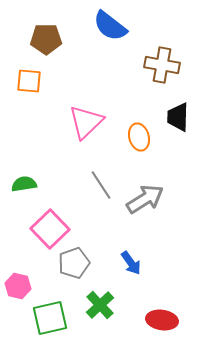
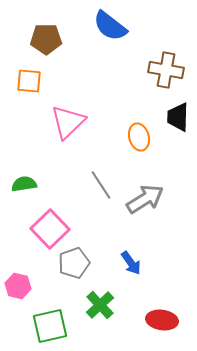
brown cross: moved 4 px right, 5 px down
pink triangle: moved 18 px left
green square: moved 8 px down
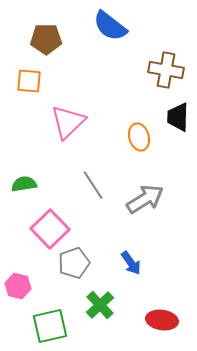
gray line: moved 8 px left
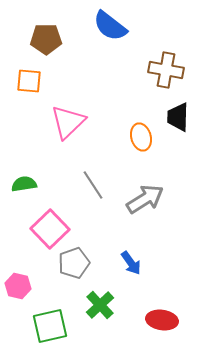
orange ellipse: moved 2 px right
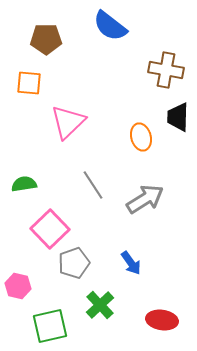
orange square: moved 2 px down
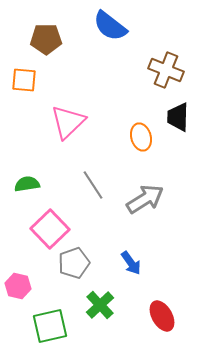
brown cross: rotated 12 degrees clockwise
orange square: moved 5 px left, 3 px up
green semicircle: moved 3 px right
red ellipse: moved 4 px up; rotated 52 degrees clockwise
